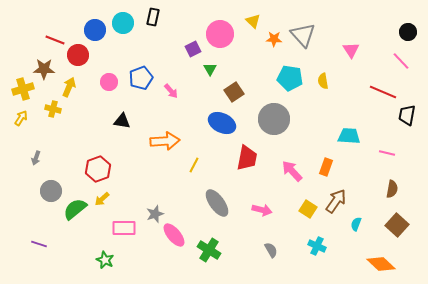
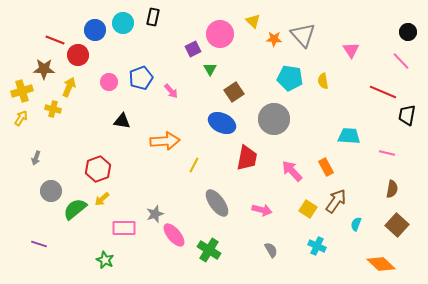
yellow cross at (23, 89): moved 1 px left, 2 px down
orange rectangle at (326, 167): rotated 48 degrees counterclockwise
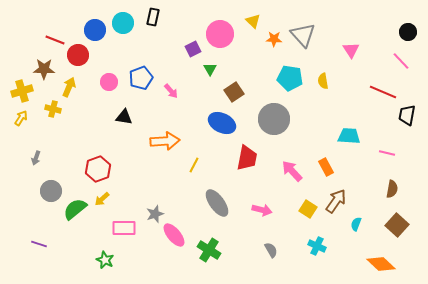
black triangle at (122, 121): moved 2 px right, 4 px up
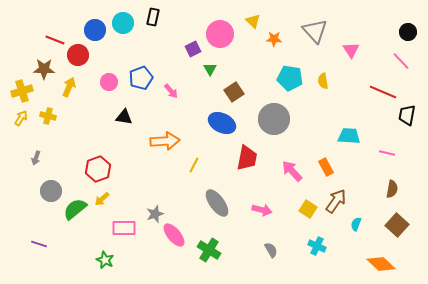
gray triangle at (303, 35): moved 12 px right, 4 px up
yellow cross at (53, 109): moved 5 px left, 7 px down
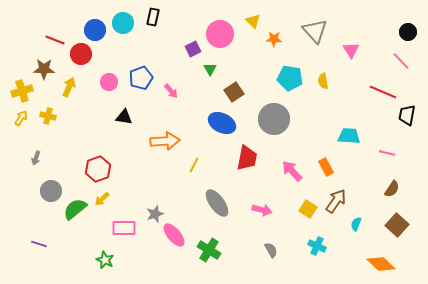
red circle at (78, 55): moved 3 px right, 1 px up
brown semicircle at (392, 189): rotated 24 degrees clockwise
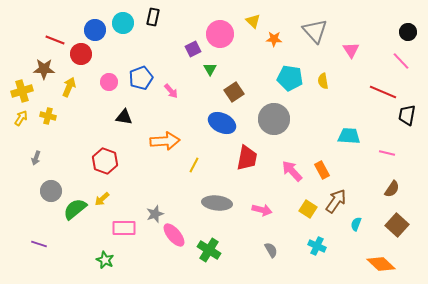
orange rectangle at (326, 167): moved 4 px left, 3 px down
red hexagon at (98, 169): moved 7 px right, 8 px up; rotated 20 degrees counterclockwise
gray ellipse at (217, 203): rotated 48 degrees counterclockwise
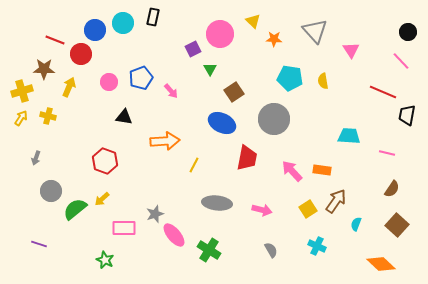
orange rectangle at (322, 170): rotated 54 degrees counterclockwise
yellow square at (308, 209): rotated 24 degrees clockwise
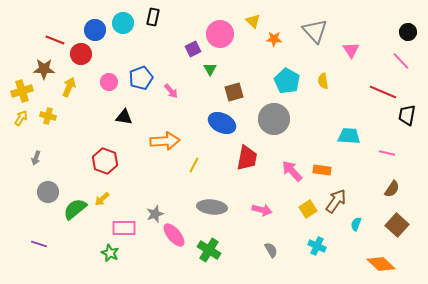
cyan pentagon at (290, 78): moved 3 px left, 3 px down; rotated 20 degrees clockwise
brown square at (234, 92): rotated 18 degrees clockwise
gray circle at (51, 191): moved 3 px left, 1 px down
gray ellipse at (217, 203): moved 5 px left, 4 px down
green star at (105, 260): moved 5 px right, 7 px up
